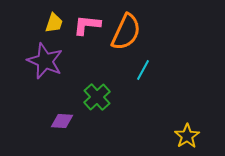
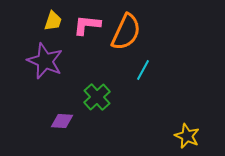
yellow trapezoid: moved 1 px left, 2 px up
yellow star: rotated 15 degrees counterclockwise
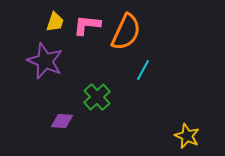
yellow trapezoid: moved 2 px right, 1 px down
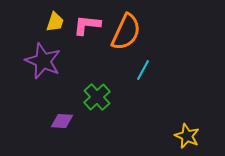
purple star: moved 2 px left
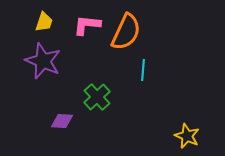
yellow trapezoid: moved 11 px left
cyan line: rotated 25 degrees counterclockwise
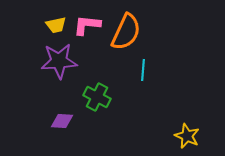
yellow trapezoid: moved 12 px right, 3 px down; rotated 60 degrees clockwise
purple star: moved 16 px right; rotated 27 degrees counterclockwise
green cross: rotated 20 degrees counterclockwise
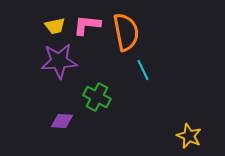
yellow trapezoid: moved 1 px left, 1 px down
orange semicircle: rotated 36 degrees counterclockwise
cyan line: rotated 30 degrees counterclockwise
yellow star: moved 2 px right
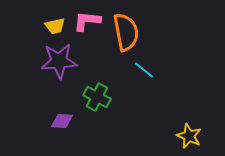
pink L-shape: moved 4 px up
cyan line: moved 1 px right; rotated 25 degrees counterclockwise
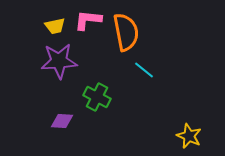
pink L-shape: moved 1 px right, 1 px up
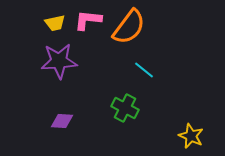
yellow trapezoid: moved 3 px up
orange semicircle: moved 3 px right, 5 px up; rotated 48 degrees clockwise
green cross: moved 28 px right, 11 px down
yellow star: moved 2 px right
